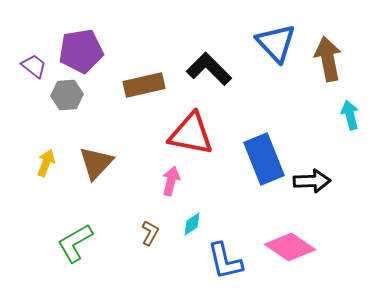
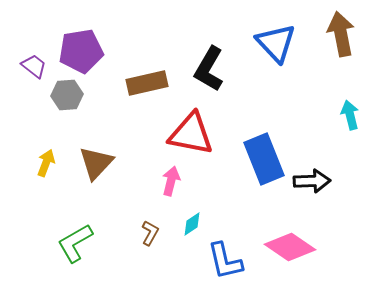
brown arrow: moved 13 px right, 25 px up
black L-shape: rotated 105 degrees counterclockwise
brown rectangle: moved 3 px right, 2 px up
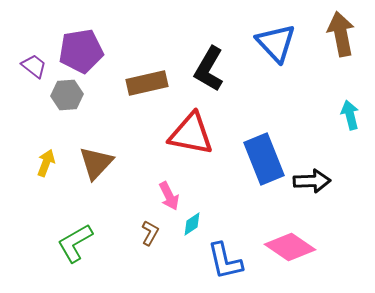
pink arrow: moved 2 px left, 15 px down; rotated 140 degrees clockwise
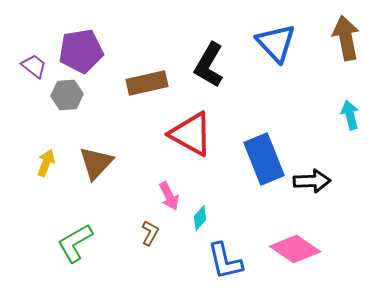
brown arrow: moved 5 px right, 4 px down
black L-shape: moved 4 px up
red triangle: rotated 18 degrees clockwise
cyan diamond: moved 8 px right, 6 px up; rotated 15 degrees counterclockwise
pink diamond: moved 5 px right, 2 px down
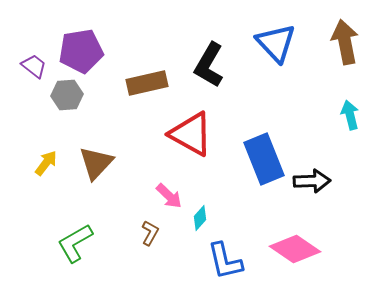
brown arrow: moved 1 px left, 4 px down
yellow arrow: rotated 16 degrees clockwise
pink arrow: rotated 20 degrees counterclockwise
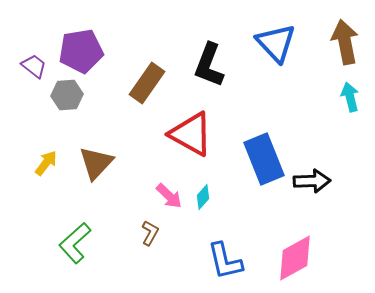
black L-shape: rotated 9 degrees counterclockwise
brown rectangle: rotated 42 degrees counterclockwise
cyan arrow: moved 18 px up
cyan diamond: moved 3 px right, 21 px up
green L-shape: rotated 12 degrees counterclockwise
pink diamond: moved 9 px down; rotated 63 degrees counterclockwise
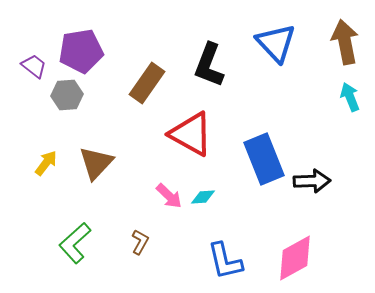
cyan arrow: rotated 8 degrees counterclockwise
cyan diamond: rotated 45 degrees clockwise
brown L-shape: moved 10 px left, 9 px down
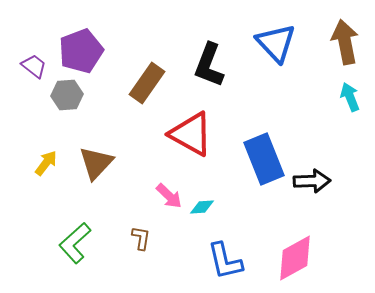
purple pentagon: rotated 12 degrees counterclockwise
cyan diamond: moved 1 px left, 10 px down
brown L-shape: moved 1 px right, 4 px up; rotated 20 degrees counterclockwise
